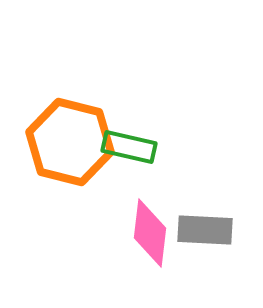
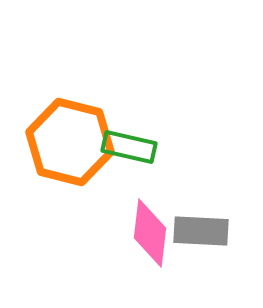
gray rectangle: moved 4 px left, 1 px down
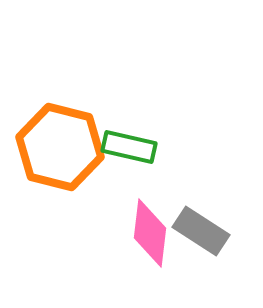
orange hexagon: moved 10 px left, 5 px down
gray rectangle: rotated 30 degrees clockwise
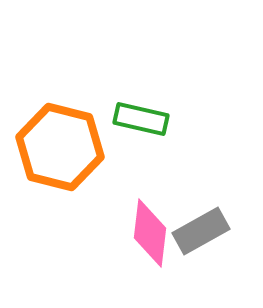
green rectangle: moved 12 px right, 28 px up
gray rectangle: rotated 62 degrees counterclockwise
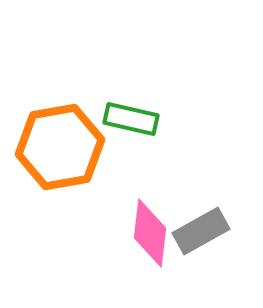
green rectangle: moved 10 px left
orange hexagon: rotated 24 degrees counterclockwise
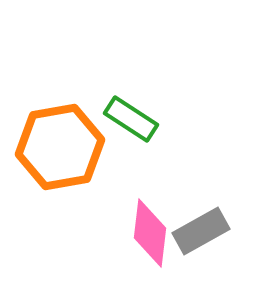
green rectangle: rotated 20 degrees clockwise
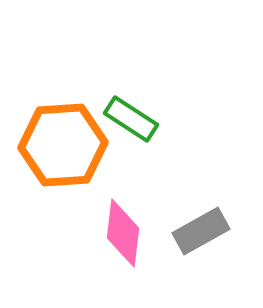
orange hexagon: moved 3 px right, 2 px up; rotated 6 degrees clockwise
pink diamond: moved 27 px left
